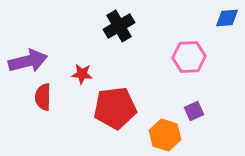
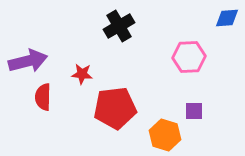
purple square: rotated 24 degrees clockwise
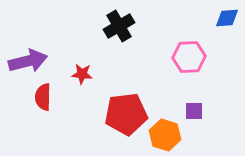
red pentagon: moved 11 px right, 6 px down
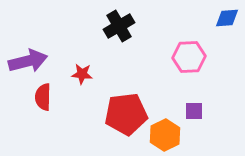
orange hexagon: rotated 16 degrees clockwise
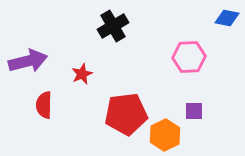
blue diamond: rotated 15 degrees clockwise
black cross: moved 6 px left
red star: rotated 30 degrees counterclockwise
red semicircle: moved 1 px right, 8 px down
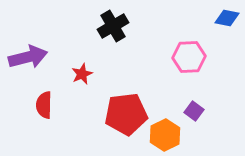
purple arrow: moved 4 px up
purple square: rotated 36 degrees clockwise
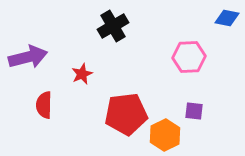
purple square: rotated 30 degrees counterclockwise
